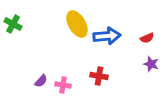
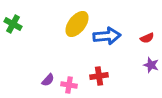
yellow ellipse: rotated 68 degrees clockwise
purple star: moved 1 px down
red cross: rotated 18 degrees counterclockwise
purple semicircle: moved 7 px right, 1 px up
pink cross: moved 6 px right
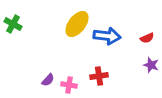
blue arrow: rotated 12 degrees clockwise
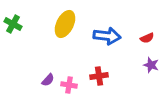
yellow ellipse: moved 12 px left; rotated 12 degrees counterclockwise
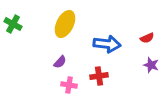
blue arrow: moved 8 px down
purple semicircle: moved 12 px right, 18 px up
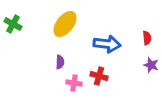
yellow ellipse: rotated 12 degrees clockwise
red semicircle: rotated 72 degrees counterclockwise
purple semicircle: rotated 40 degrees counterclockwise
red cross: rotated 24 degrees clockwise
pink cross: moved 5 px right, 2 px up
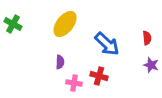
blue arrow: rotated 36 degrees clockwise
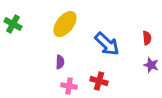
red cross: moved 5 px down
pink cross: moved 5 px left, 3 px down
